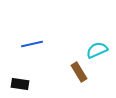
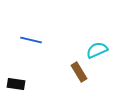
blue line: moved 1 px left, 4 px up; rotated 25 degrees clockwise
black rectangle: moved 4 px left
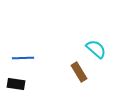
blue line: moved 8 px left, 18 px down; rotated 15 degrees counterclockwise
cyan semicircle: moved 1 px left, 1 px up; rotated 65 degrees clockwise
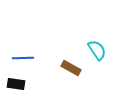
cyan semicircle: moved 1 px right, 1 px down; rotated 15 degrees clockwise
brown rectangle: moved 8 px left, 4 px up; rotated 30 degrees counterclockwise
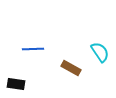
cyan semicircle: moved 3 px right, 2 px down
blue line: moved 10 px right, 9 px up
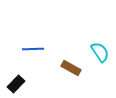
black rectangle: rotated 54 degrees counterclockwise
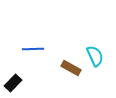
cyan semicircle: moved 5 px left, 4 px down; rotated 10 degrees clockwise
black rectangle: moved 3 px left, 1 px up
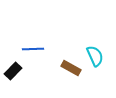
black rectangle: moved 12 px up
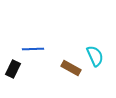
black rectangle: moved 2 px up; rotated 18 degrees counterclockwise
